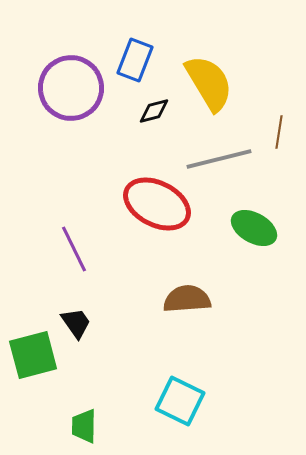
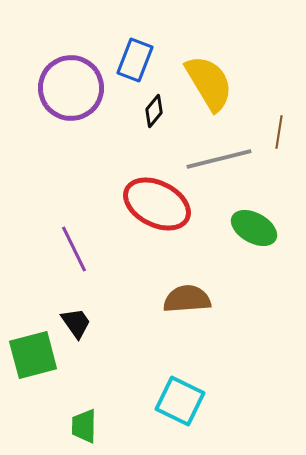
black diamond: rotated 36 degrees counterclockwise
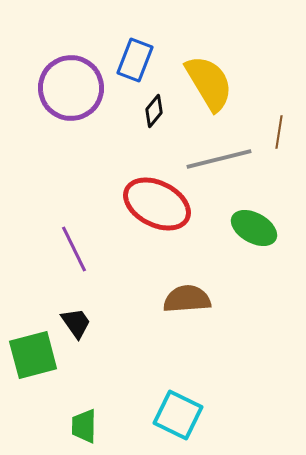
cyan square: moved 2 px left, 14 px down
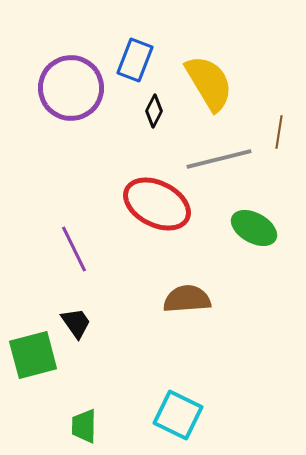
black diamond: rotated 12 degrees counterclockwise
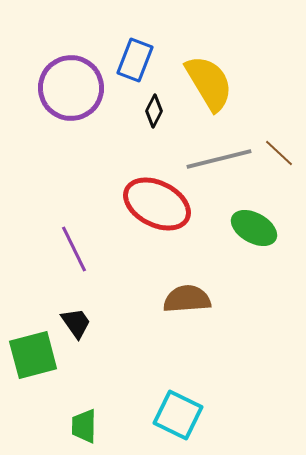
brown line: moved 21 px down; rotated 56 degrees counterclockwise
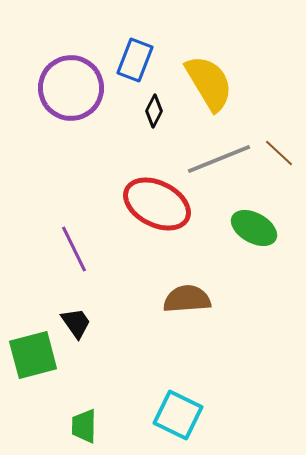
gray line: rotated 8 degrees counterclockwise
